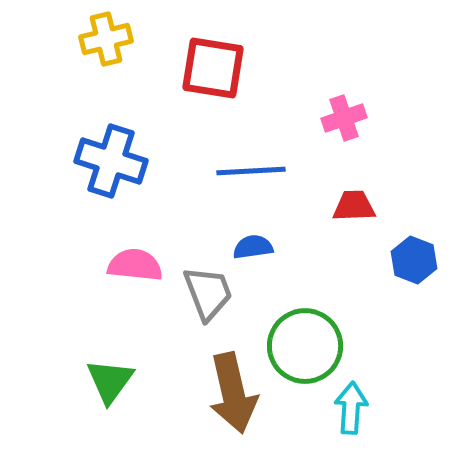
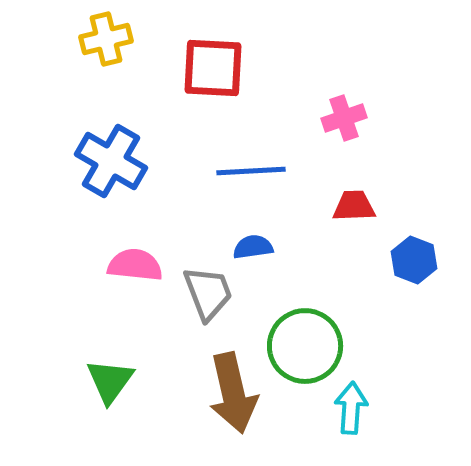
red square: rotated 6 degrees counterclockwise
blue cross: rotated 12 degrees clockwise
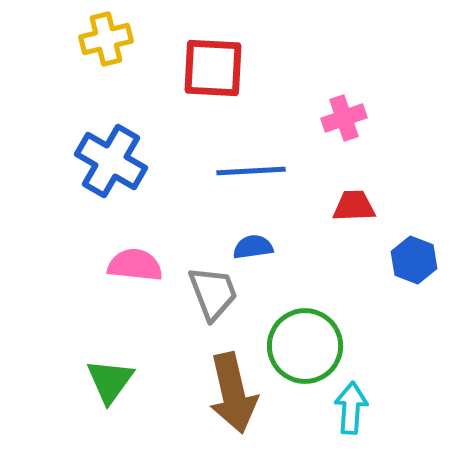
gray trapezoid: moved 5 px right
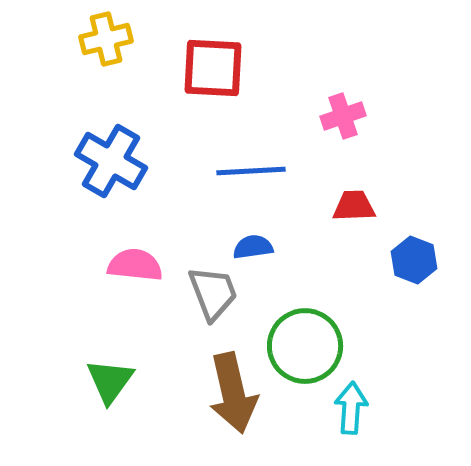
pink cross: moved 1 px left, 2 px up
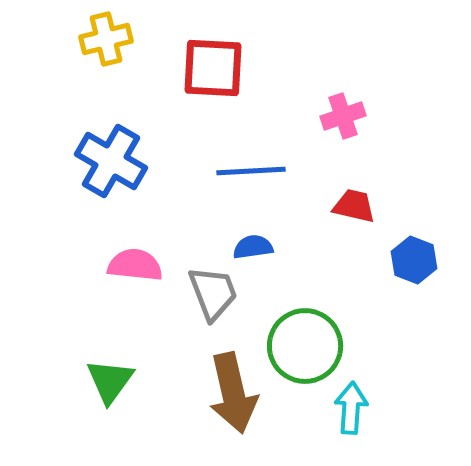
red trapezoid: rotated 15 degrees clockwise
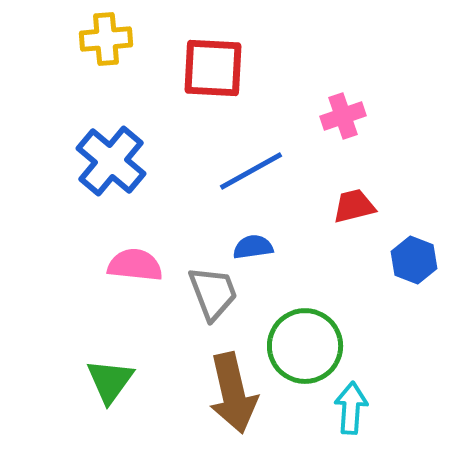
yellow cross: rotated 9 degrees clockwise
blue cross: rotated 10 degrees clockwise
blue line: rotated 26 degrees counterclockwise
red trapezoid: rotated 27 degrees counterclockwise
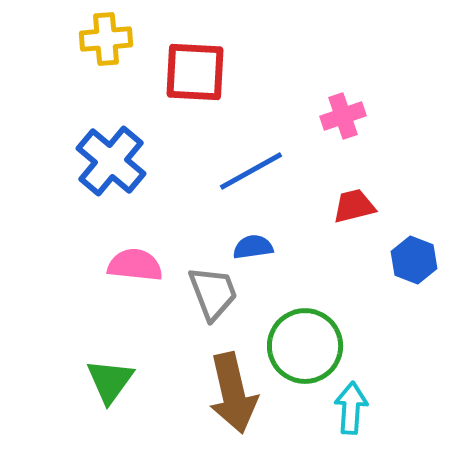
red square: moved 18 px left, 4 px down
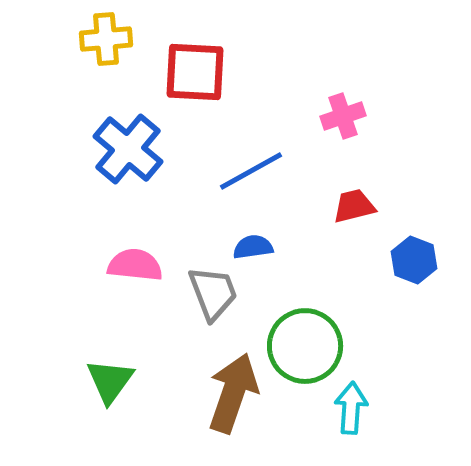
blue cross: moved 17 px right, 12 px up
brown arrow: rotated 148 degrees counterclockwise
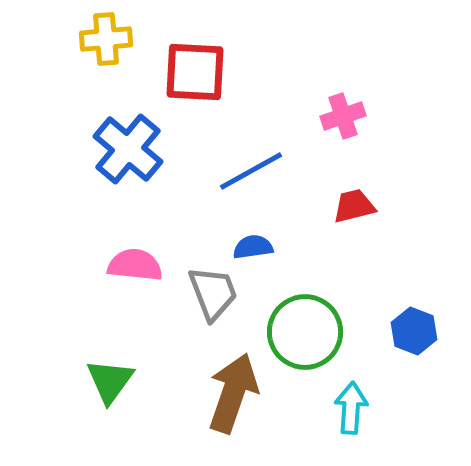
blue hexagon: moved 71 px down
green circle: moved 14 px up
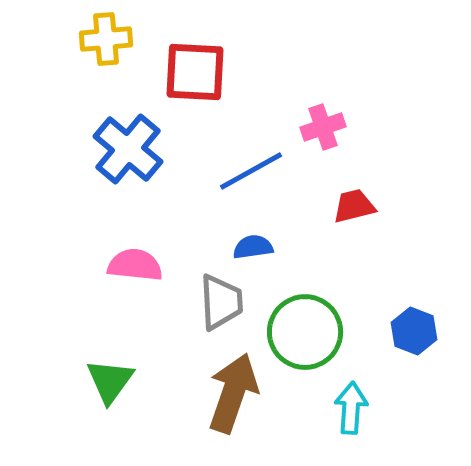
pink cross: moved 20 px left, 11 px down
gray trapezoid: moved 8 px right, 9 px down; rotated 18 degrees clockwise
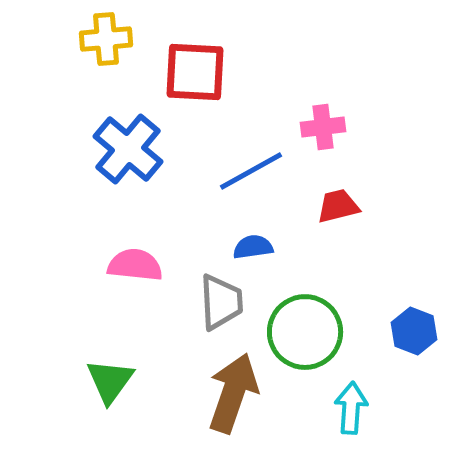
pink cross: rotated 12 degrees clockwise
red trapezoid: moved 16 px left
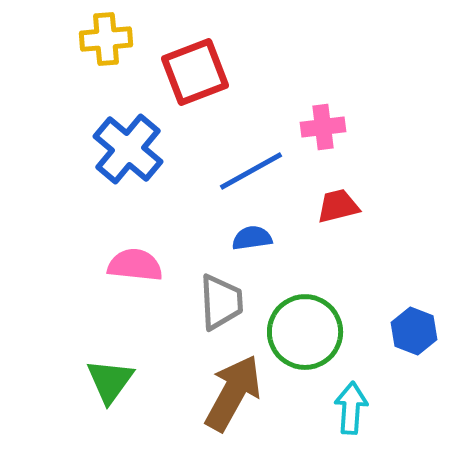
red square: rotated 24 degrees counterclockwise
blue semicircle: moved 1 px left, 9 px up
brown arrow: rotated 10 degrees clockwise
